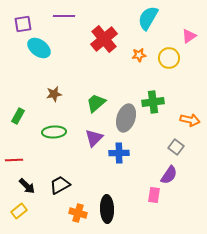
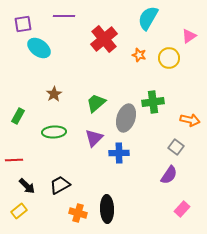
orange star: rotated 24 degrees clockwise
brown star: rotated 21 degrees counterclockwise
pink rectangle: moved 28 px right, 14 px down; rotated 35 degrees clockwise
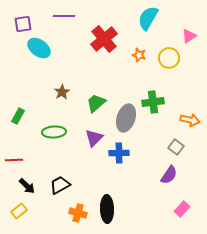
brown star: moved 8 px right, 2 px up
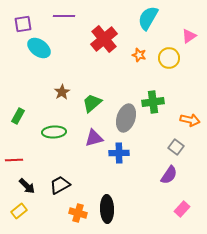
green trapezoid: moved 4 px left
purple triangle: rotated 30 degrees clockwise
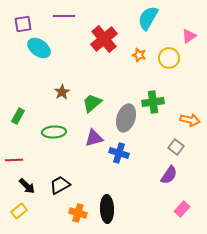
blue cross: rotated 18 degrees clockwise
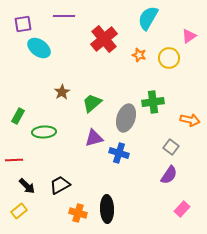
green ellipse: moved 10 px left
gray square: moved 5 px left
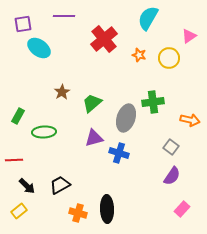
purple semicircle: moved 3 px right, 1 px down
